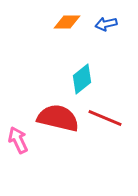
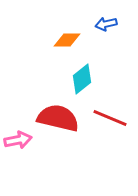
orange diamond: moved 18 px down
red line: moved 5 px right
pink arrow: rotated 104 degrees clockwise
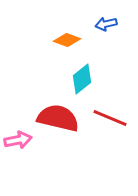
orange diamond: rotated 20 degrees clockwise
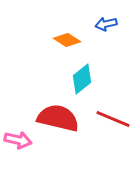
orange diamond: rotated 12 degrees clockwise
red line: moved 3 px right, 1 px down
pink arrow: rotated 24 degrees clockwise
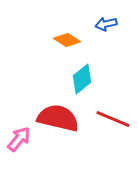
pink arrow: moved 1 px right, 1 px up; rotated 64 degrees counterclockwise
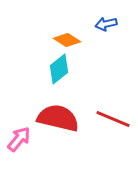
cyan diamond: moved 23 px left, 10 px up
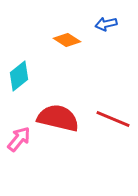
cyan diamond: moved 40 px left, 7 px down
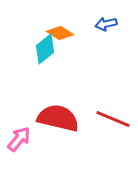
orange diamond: moved 7 px left, 7 px up
cyan diamond: moved 26 px right, 27 px up
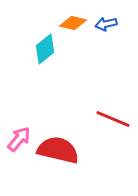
orange diamond: moved 13 px right, 10 px up; rotated 20 degrees counterclockwise
red semicircle: moved 32 px down
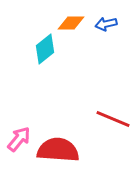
orange diamond: moved 2 px left; rotated 12 degrees counterclockwise
red semicircle: rotated 9 degrees counterclockwise
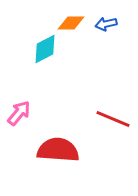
cyan diamond: rotated 12 degrees clockwise
pink arrow: moved 26 px up
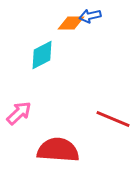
blue arrow: moved 16 px left, 8 px up
cyan diamond: moved 3 px left, 6 px down
pink arrow: rotated 8 degrees clockwise
